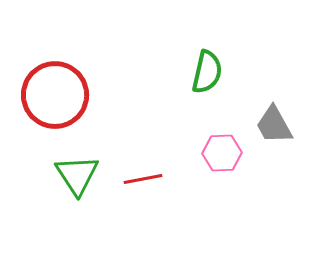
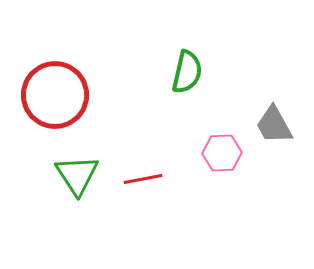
green semicircle: moved 20 px left
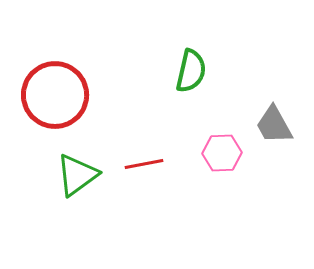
green semicircle: moved 4 px right, 1 px up
green triangle: rotated 27 degrees clockwise
red line: moved 1 px right, 15 px up
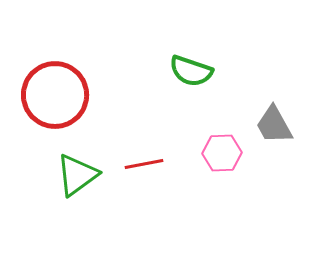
green semicircle: rotated 96 degrees clockwise
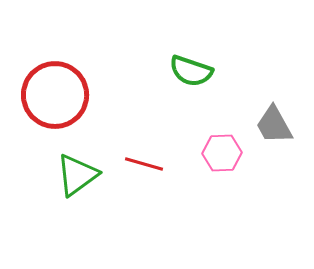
red line: rotated 27 degrees clockwise
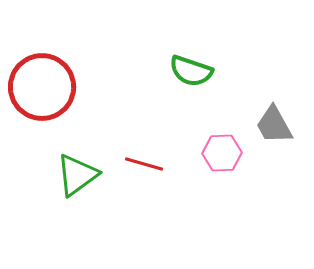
red circle: moved 13 px left, 8 px up
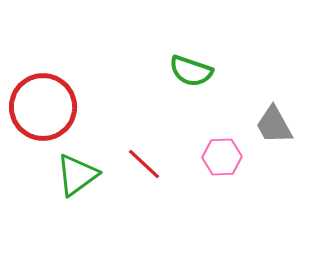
red circle: moved 1 px right, 20 px down
pink hexagon: moved 4 px down
red line: rotated 27 degrees clockwise
